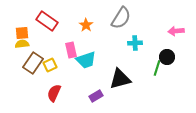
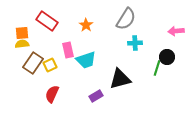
gray semicircle: moved 5 px right, 1 px down
pink rectangle: moved 3 px left
red semicircle: moved 2 px left, 1 px down
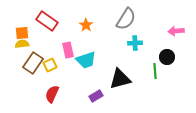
green line: moved 2 px left, 3 px down; rotated 21 degrees counterclockwise
